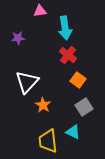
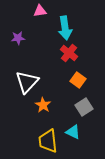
red cross: moved 1 px right, 2 px up
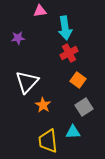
red cross: rotated 24 degrees clockwise
cyan triangle: rotated 28 degrees counterclockwise
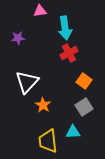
orange square: moved 6 px right, 1 px down
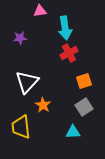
purple star: moved 2 px right
orange square: rotated 35 degrees clockwise
yellow trapezoid: moved 27 px left, 14 px up
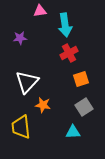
cyan arrow: moved 3 px up
orange square: moved 3 px left, 2 px up
orange star: rotated 21 degrees counterclockwise
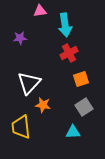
white triangle: moved 2 px right, 1 px down
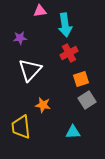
white triangle: moved 1 px right, 13 px up
gray square: moved 3 px right, 7 px up
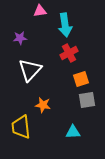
gray square: rotated 24 degrees clockwise
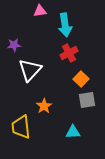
purple star: moved 6 px left, 7 px down
orange square: rotated 28 degrees counterclockwise
orange star: moved 1 px right, 1 px down; rotated 28 degrees clockwise
